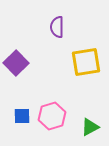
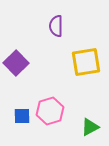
purple semicircle: moved 1 px left, 1 px up
pink hexagon: moved 2 px left, 5 px up
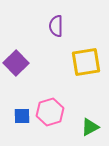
pink hexagon: moved 1 px down
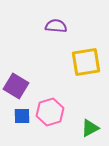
purple semicircle: rotated 95 degrees clockwise
purple square: moved 23 px down; rotated 15 degrees counterclockwise
green triangle: moved 1 px down
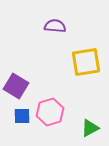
purple semicircle: moved 1 px left
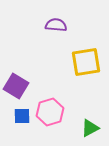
purple semicircle: moved 1 px right, 1 px up
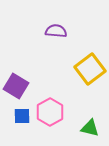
purple semicircle: moved 6 px down
yellow square: moved 4 px right, 7 px down; rotated 28 degrees counterclockwise
pink hexagon: rotated 12 degrees counterclockwise
green triangle: rotated 42 degrees clockwise
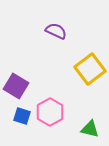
purple semicircle: rotated 20 degrees clockwise
blue square: rotated 18 degrees clockwise
green triangle: moved 1 px down
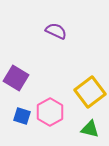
yellow square: moved 23 px down
purple square: moved 8 px up
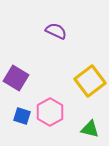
yellow square: moved 11 px up
